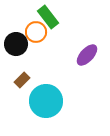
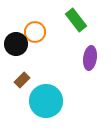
green rectangle: moved 28 px right, 3 px down
orange circle: moved 1 px left
purple ellipse: moved 3 px right, 3 px down; rotated 35 degrees counterclockwise
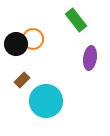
orange circle: moved 2 px left, 7 px down
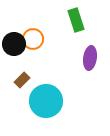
green rectangle: rotated 20 degrees clockwise
black circle: moved 2 px left
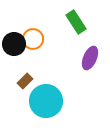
green rectangle: moved 2 px down; rotated 15 degrees counterclockwise
purple ellipse: rotated 15 degrees clockwise
brown rectangle: moved 3 px right, 1 px down
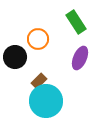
orange circle: moved 5 px right
black circle: moved 1 px right, 13 px down
purple ellipse: moved 10 px left
brown rectangle: moved 14 px right
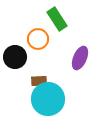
green rectangle: moved 19 px left, 3 px up
brown rectangle: rotated 42 degrees clockwise
cyan circle: moved 2 px right, 2 px up
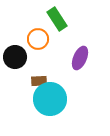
cyan circle: moved 2 px right
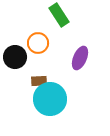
green rectangle: moved 2 px right, 4 px up
orange circle: moved 4 px down
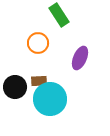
black circle: moved 30 px down
